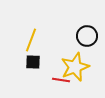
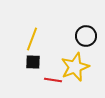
black circle: moved 1 px left
yellow line: moved 1 px right, 1 px up
red line: moved 8 px left
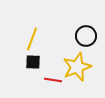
yellow star: moved 2 px right
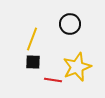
black circle: moved 16 px left, 12 px up
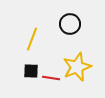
black square: moved 2 px left, 9 px down
red line: moved 2 px left, 2 px up
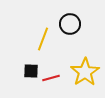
yellow line: moved 11 px right
yellow star: moved 8 px right, 5 px down; rotated 12 degrees counterclockwise
red line: rotated 24 degrees counterclockwise
